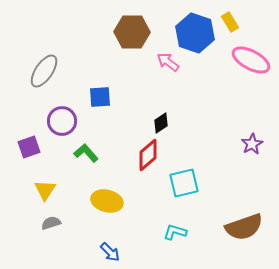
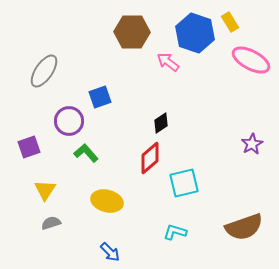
blue square: rotated 15 degrees counterclockwise
purple circle: moved 7 px right
red diamond: moved 2 px right, 3 px down
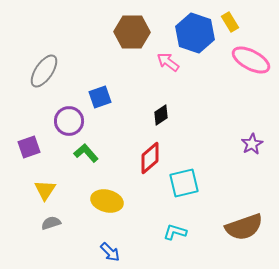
black diamond: moved 8 px up
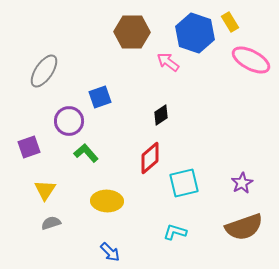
purple star: moved 10 px left, 39 px down
yellow ellipse: rotated 12 degrees counterclockwise
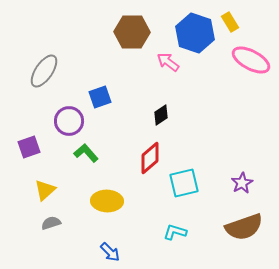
yellow triangle: rotated 15 degrees clockwise
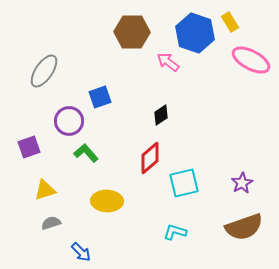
yellow triangle: rotated 25 degrees clockwise
blue arrow: moved 29 px left
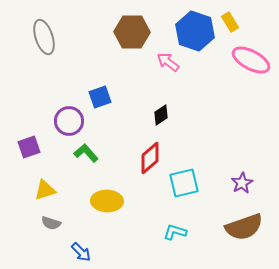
blue hexagon: moved 2 px up
gray ellipse: moved 34 px up; rotated 52 degrees counterclockwise
gray semicircle: rotated 144 degrees counterclockwise
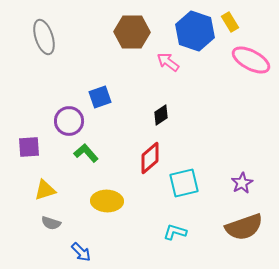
purple square: rotated 15 degrees clockwise
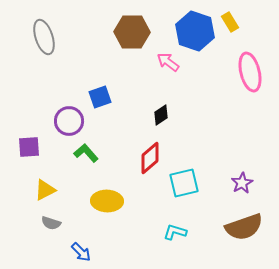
pink ellipse: moved 1 px left, 12 px down; rotated 48 degrees clockwise
yellow triangle: rotated 10 degrees counterclockwise
